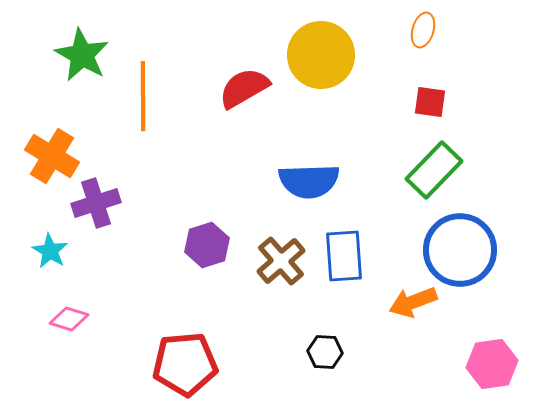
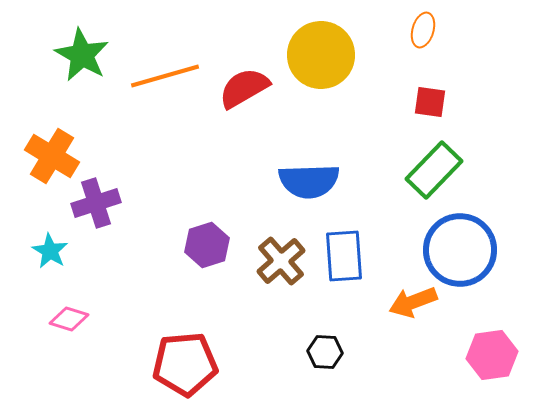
orange line: moved 22 px right, 20 px up; rotated 74 degrees clockwise
pink hexagon: moved 9 px up
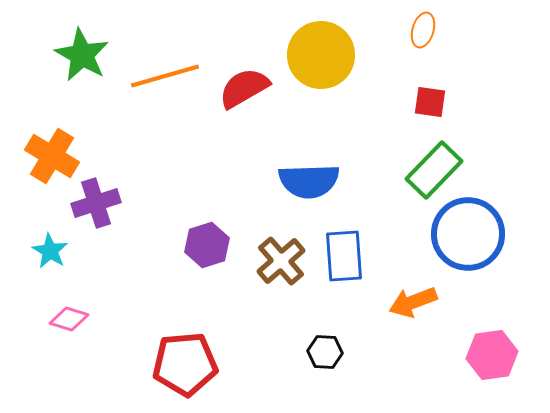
blue circle: moved 8 px right, 16 px up
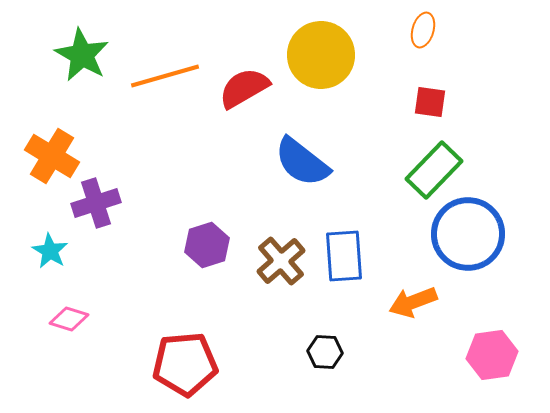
blue semicircle: moved 7 px left, 19 px up; rotated 40 degrees clockwise
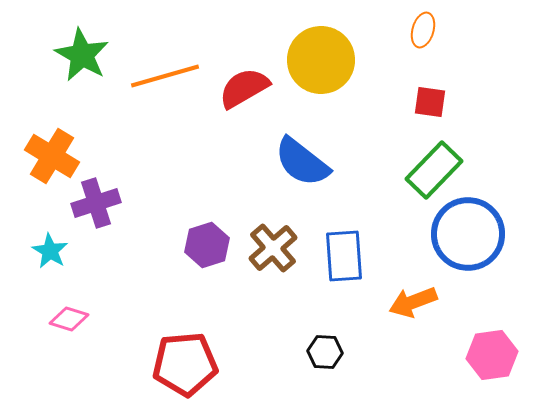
yellow circle: moved 5 px down
brown cross: moved 8 px left, 13 px up
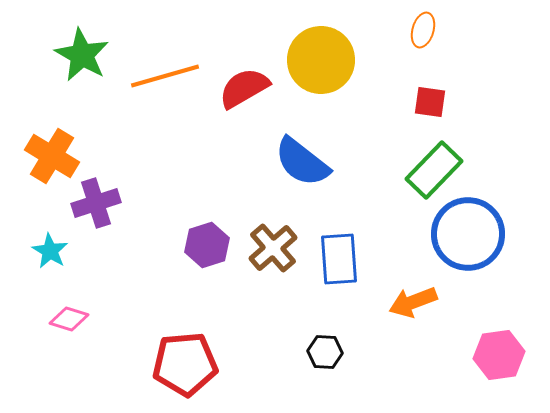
blue rectangle: moved 5 px left, 3 px down
pink hexagon: moved 7 px right
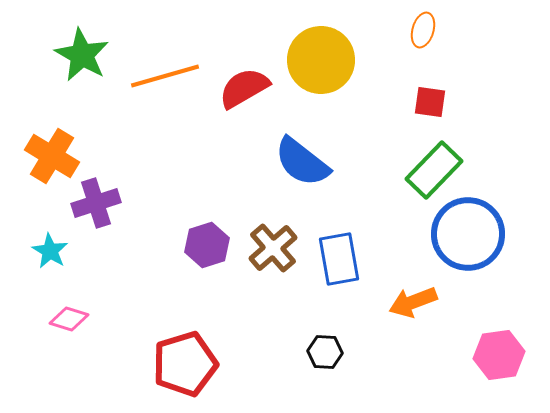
blue rectangle: rotated 6 degrees counterclockwise
red pentagon: rotated 12 degrees counterclockwise
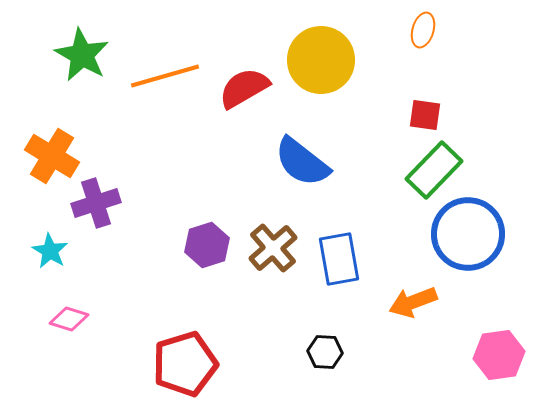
red square: moved 5 px left, 13 px down
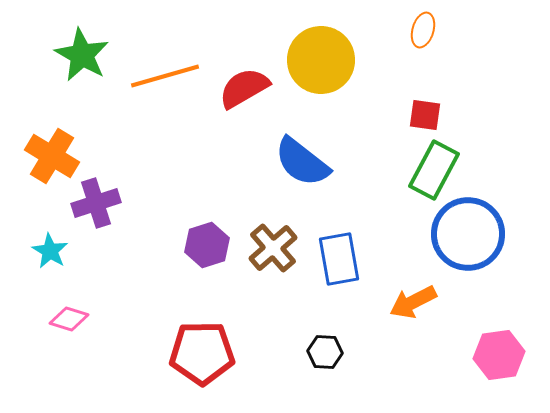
green rectangle: rotated 16 degrees counterclockwise
orange arrow: rotated 6 degrees counterclockwise
red pentagon: moved 17 px right, 11 px up; rotated 16 degrees clockwise
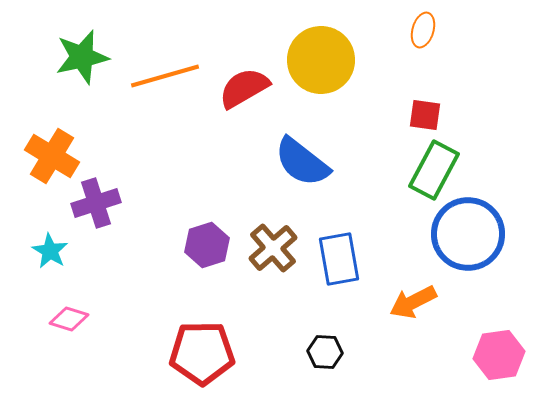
green star: moved 2 px down; rotated 30 degrees clockwise
